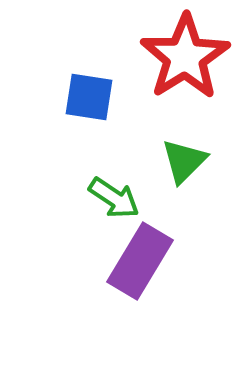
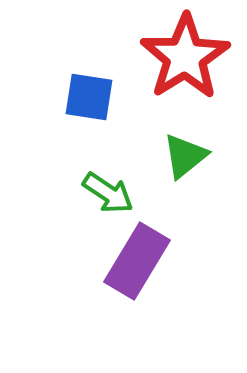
green triangle: moved 1 px right, 5 px up; rotated 6 degrees clockwise
green arrow: moved 6 px left, 5 px up
purple rectangle: moved 3 px left
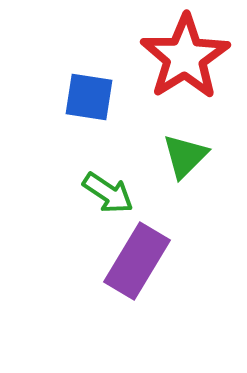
green triangle: rotated 6 degrees counterclockwise
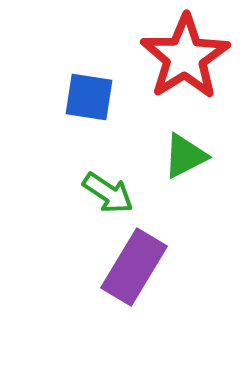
green triangle: rotated 18 degrees clockwise
purple rectangle: moved 3 px left, 6 px down
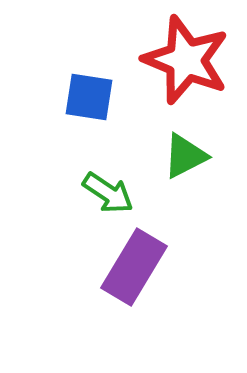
red star: moved 1 px right, 3 px down; rotated 18 degrees counterclockwise
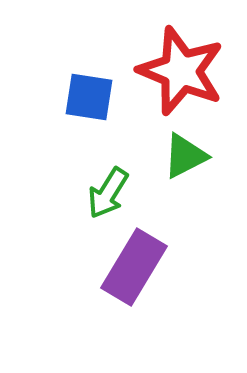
red star: moved 5 px left, 11 px down
green arrow: rotated 88 degrees clockwise
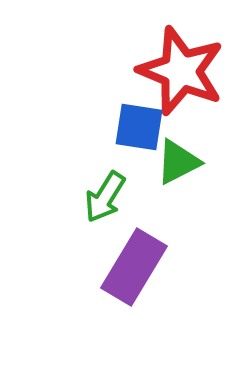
blue square: moved 50 px right, 30 px down
green triangle: moved 7 px left, 6 px down
green arrow: moved 3 px left, 4 px down
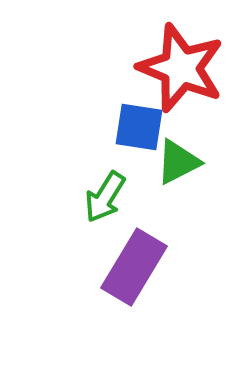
red star: moved 3 px up
